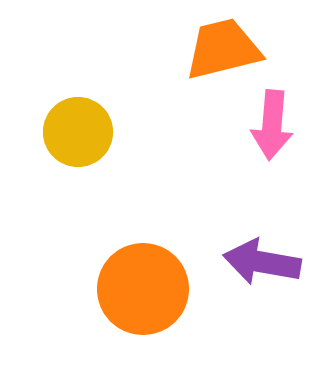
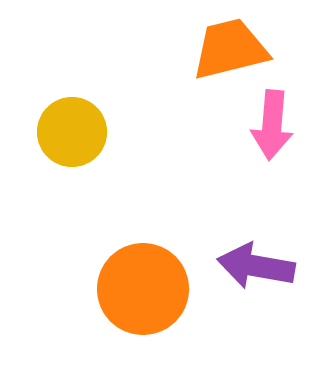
orange trapezoid: moved 7 px right
yellow circle: moved 6 px left
purple arrow: moved 6 px left, 4 px down
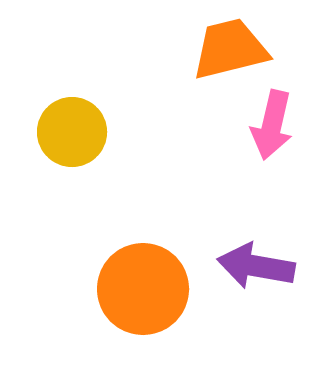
pink arrow: rotated 8 degrees clockwise
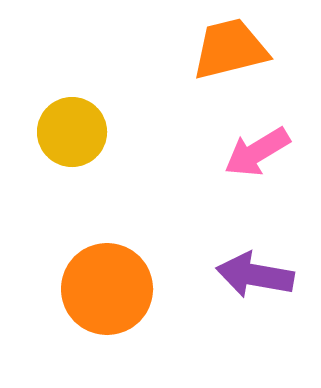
pink arrow: moved 15 px left, 27 px down; rotated 46 degrees clockwise
purple arrow: moved 1 px left, 9 px down
orange circle: moved 36 px left
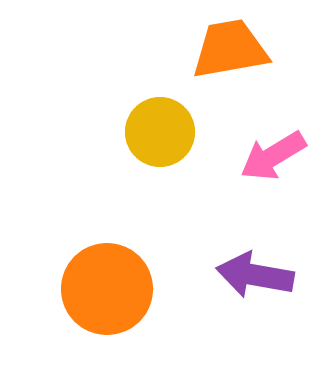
orange trapezoid: rotated 4 degrees clockwise
yellow circle: moved 88 px right
pink arrow: moved 16 px right, 4 px down
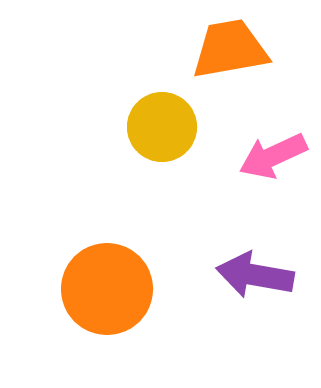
yellow circle: moved 2 px right, 5 px up
pink arrow: rotated 6 degrees clockwise
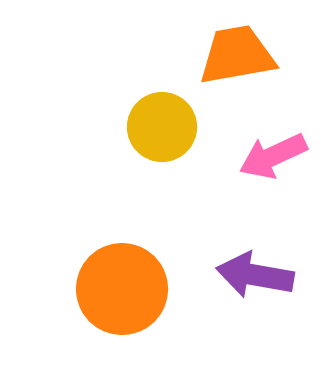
orange trapezoid: moved 7 px right, 6 px down
orange circle: moved 15 px right
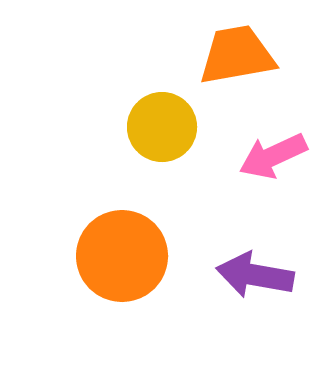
orange circle: moved 33 px up
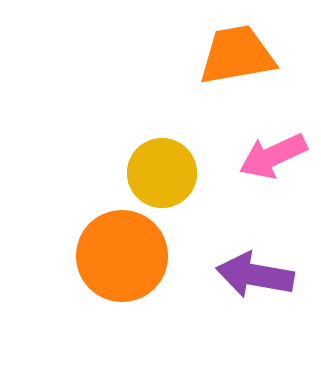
yellow circle: moved 46 px down
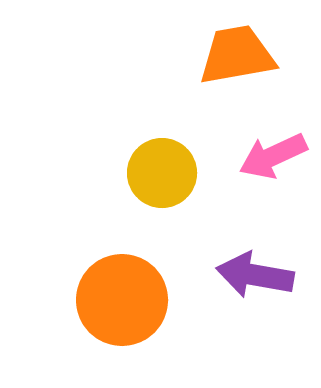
orange circle: moved 44 px down
